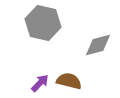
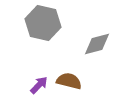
gray diamond: moved 1 px left, 1 px up
purple arrow: moved 1 px left, 2 px down
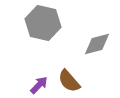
brown semicircle: rotated 145 degrees counterclockwise
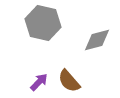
gray diamond: moved 4 px up
purple arrow: moved 3 px up
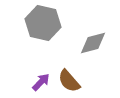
gray diamond: moved 4 px left, 3 px down
purple arrow: moved 2 px right
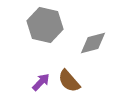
gray hexagon: moved 2 px right, 2 px down
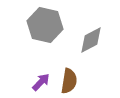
gray diamond: moved 2 px left, 3 px up; rotated 12 degrees counterclockwise
brown semicircle: rotated 130 degrees counterclockwise
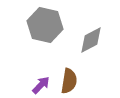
purple arrow: moved 3 px down
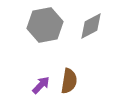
gray hexagon: rotated 24 degrees counterclockwise
gray diamond: moved 14 px up
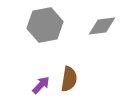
gray diamond: moved 11 px right; rotated 20 degrees clockwise
brown semicircle: moved 2 px up
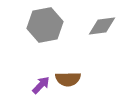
brown semicircle: moved 1 px left; rotated 80 degrees clockwise
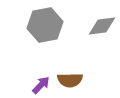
brown semicircle: moved 2 px right, 1 px down
